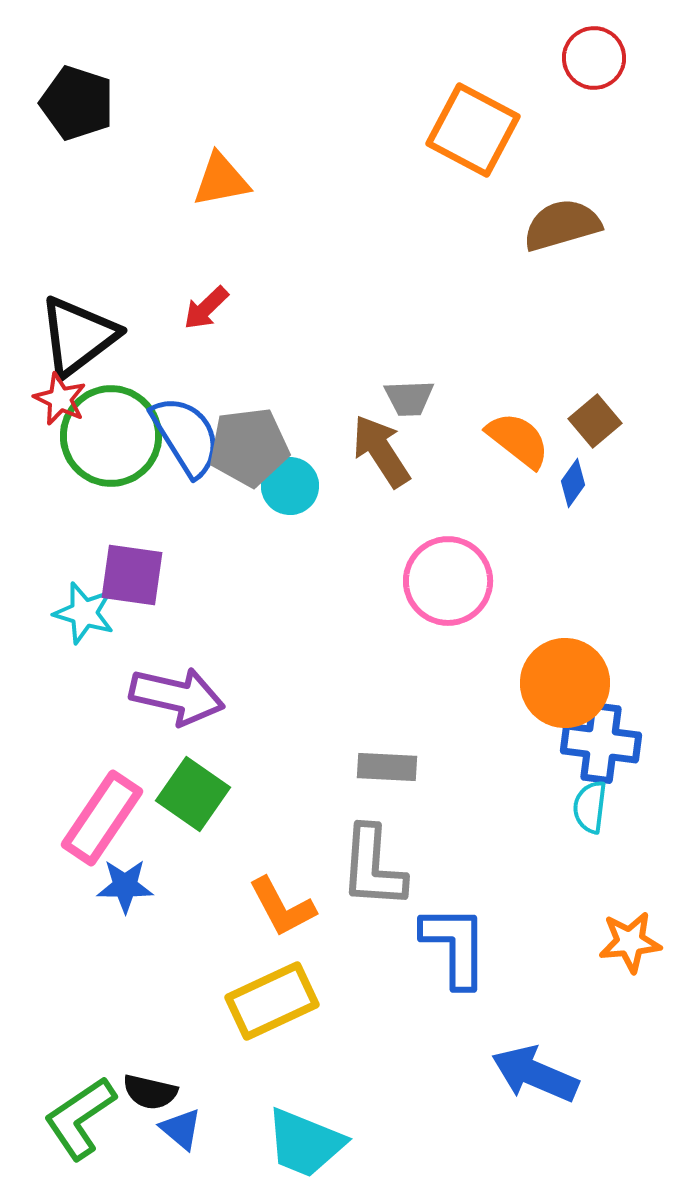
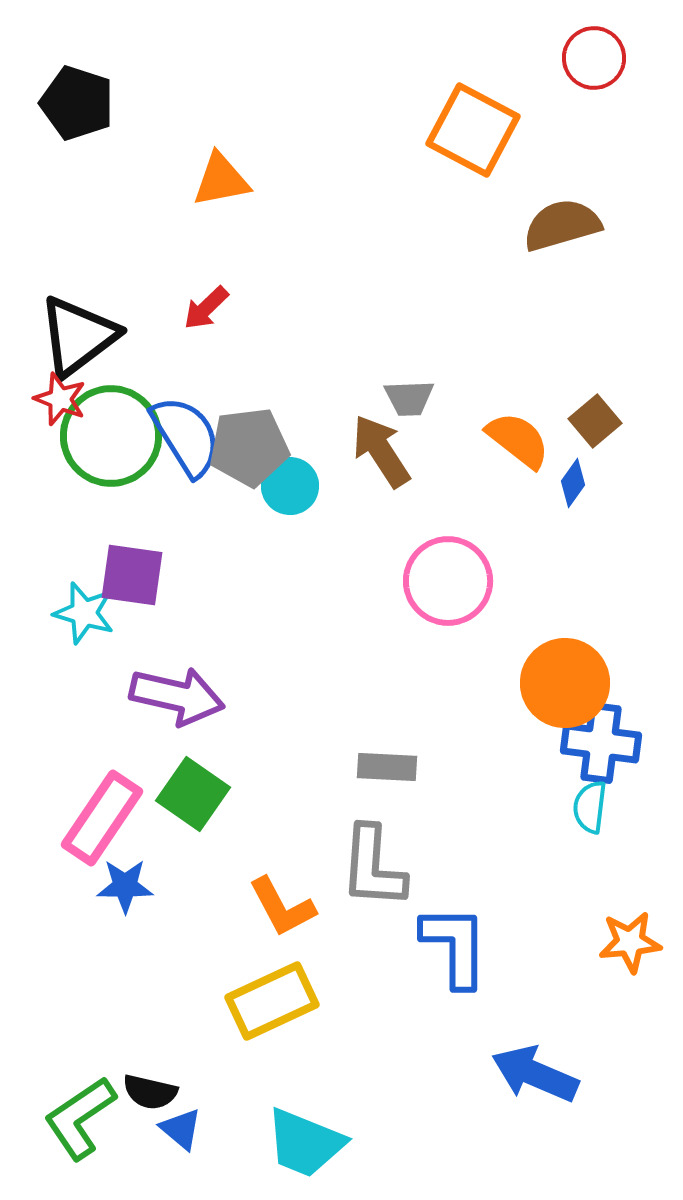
red star: rotated 4 degrees counterclockwise
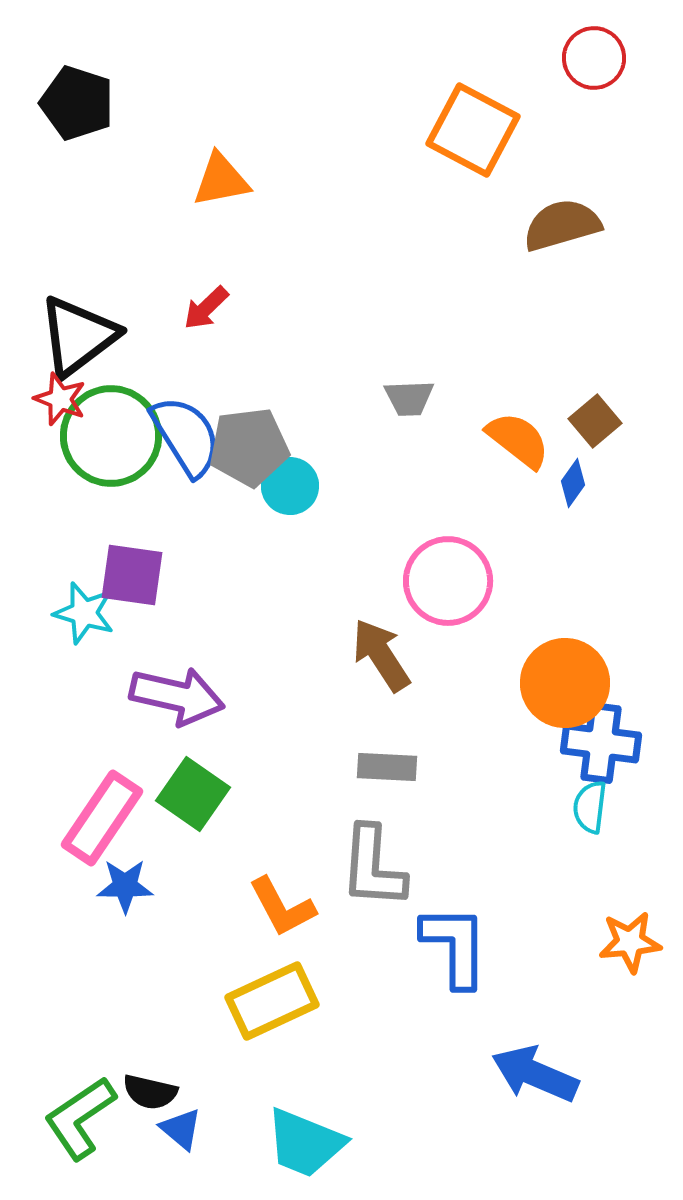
brown arrow: moved 204 px down
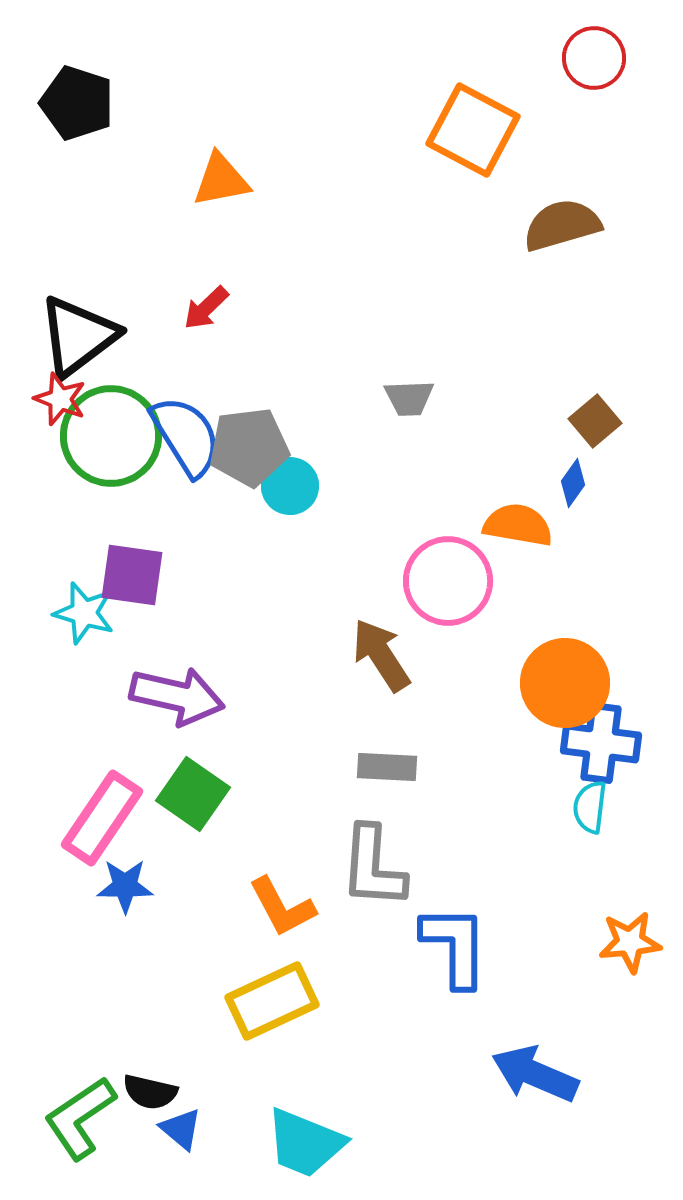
orange semicircle: moved 85 px down; rotated 28 degrees counterclockwise
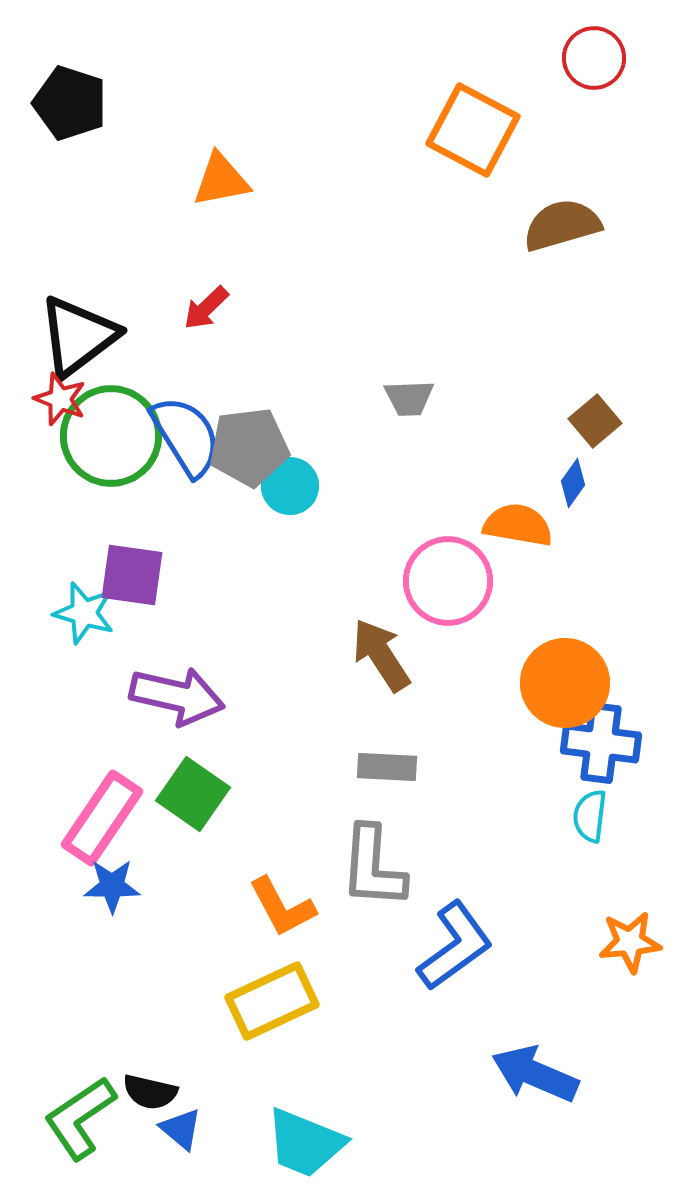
black pentagon: moved 7 px left
cyan semicircle: moved 9 px down
blue star: moved 13 px left
blue L-shape: rotated 54 degrees clockwise
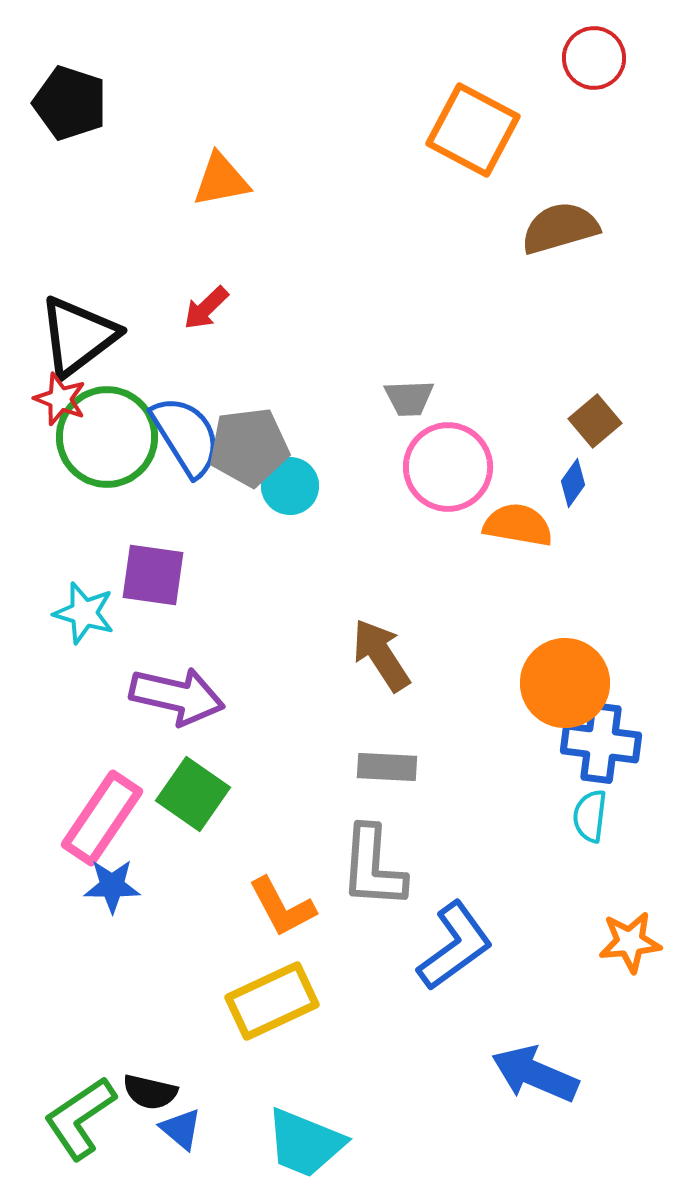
brown semicircle: moved 2 px left, 3 px down
green circle: moved 4 px left, 1 px down
purple square: moved 21 px right
pink circle: moved 114 px up
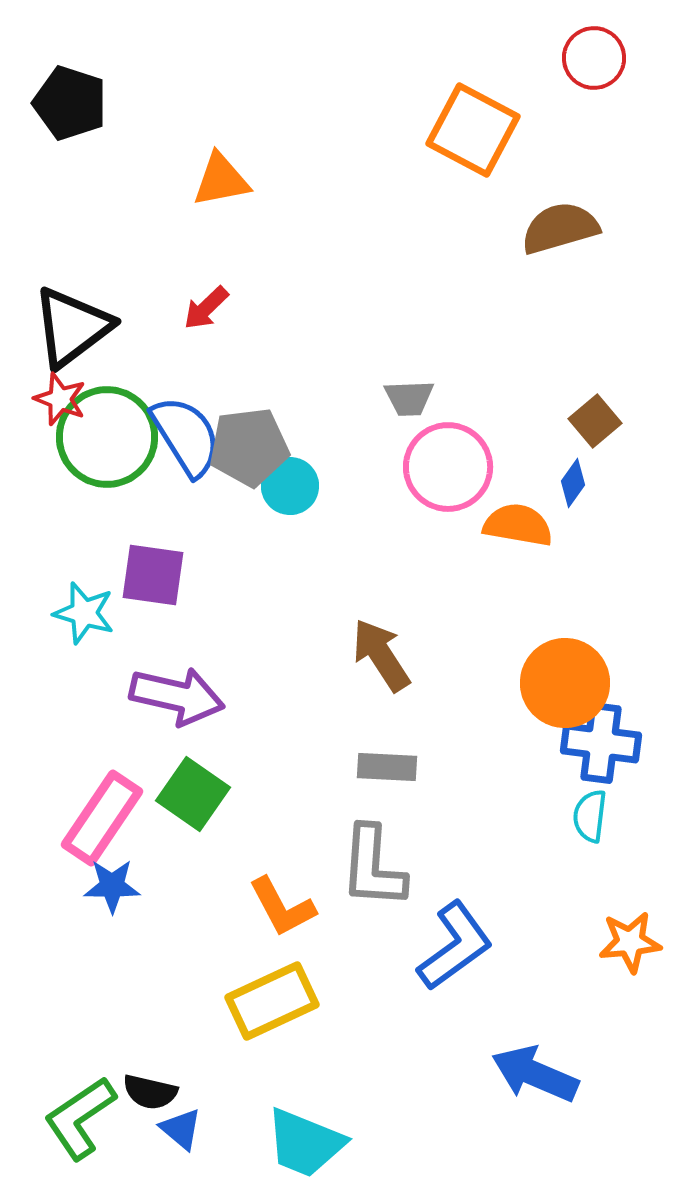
black triangle: moved 6 px left, 9 px up
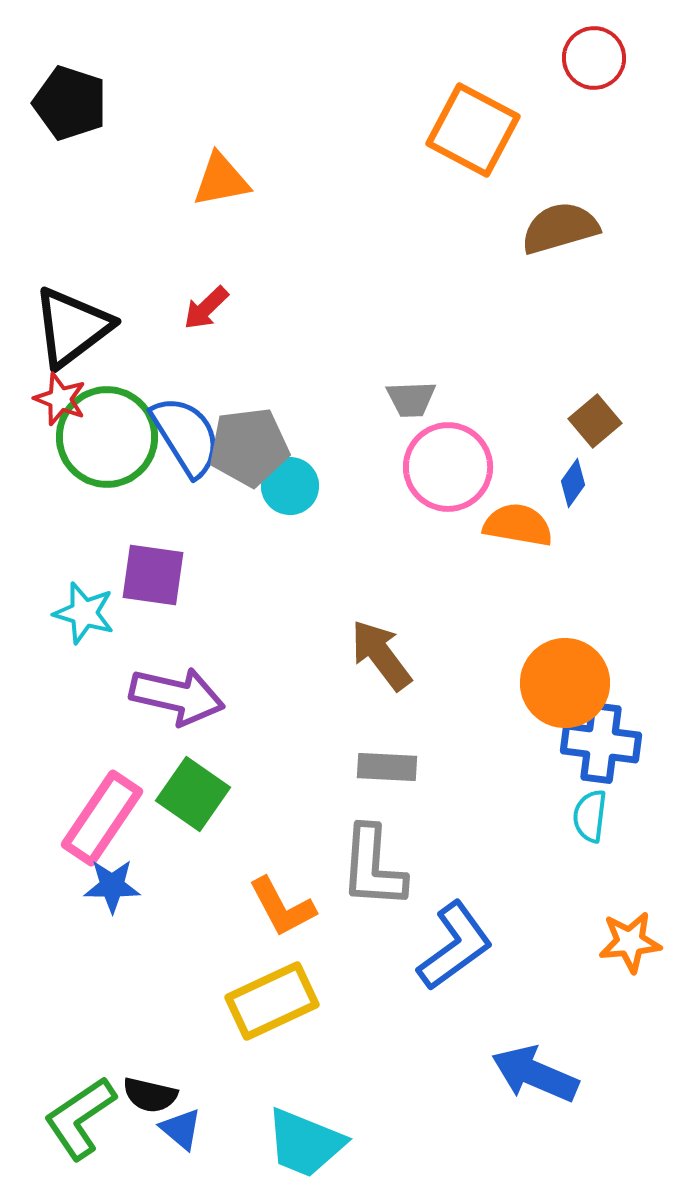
gray trapezoid: moved 2 px right, 1 px down
brown arrow: rotated 4 degrees counterclockwise
black semicircle: moved 3 px down
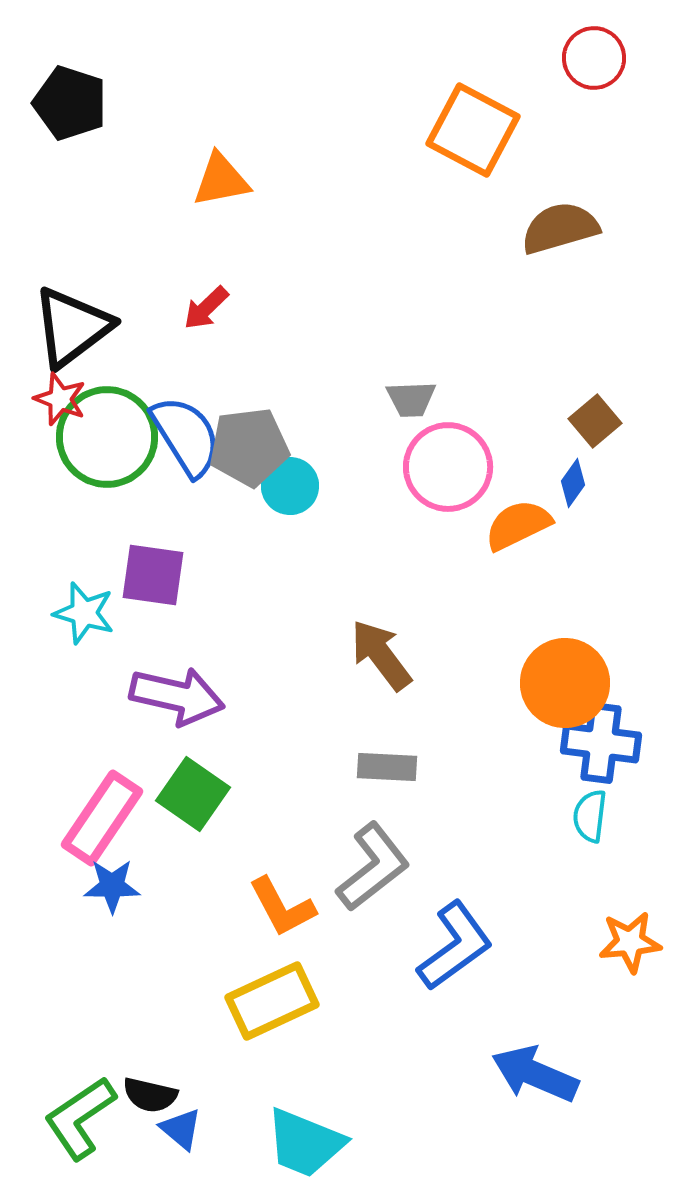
orange semicircle: rotated 36 degrees counterclockwise
gray L-shape: rotated 132 degrees counterclockwise
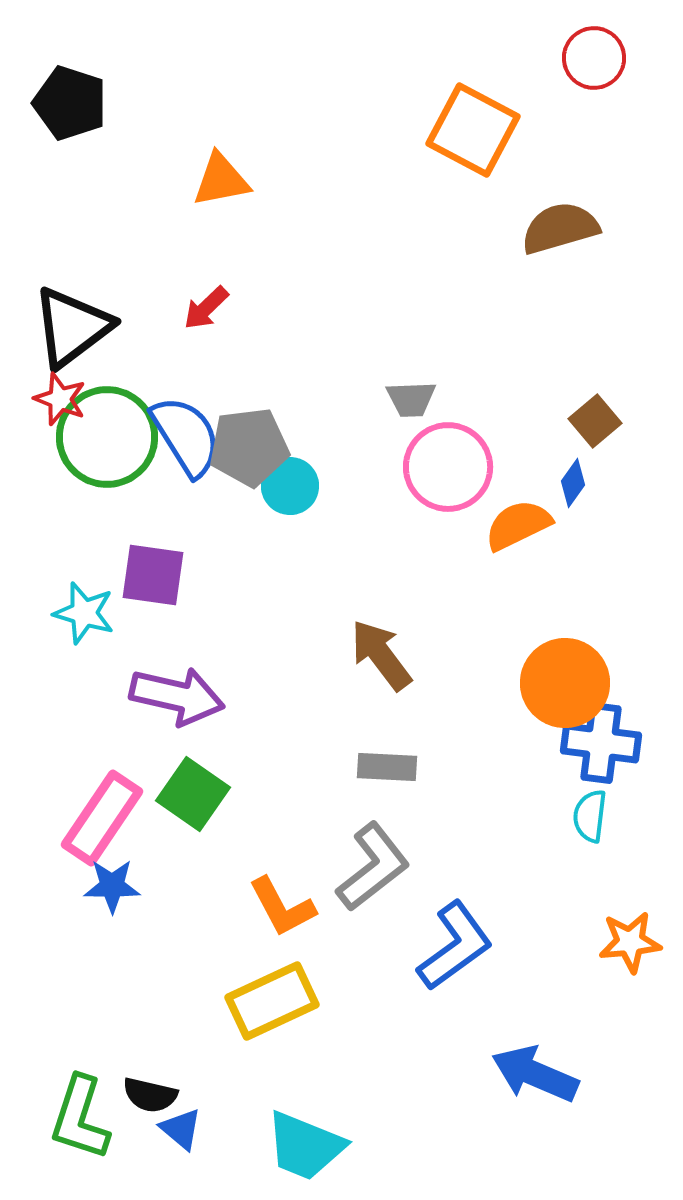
green L-shape: rotated 38 degrees counterclockwise
cyan trapezoid: moved 3 px down
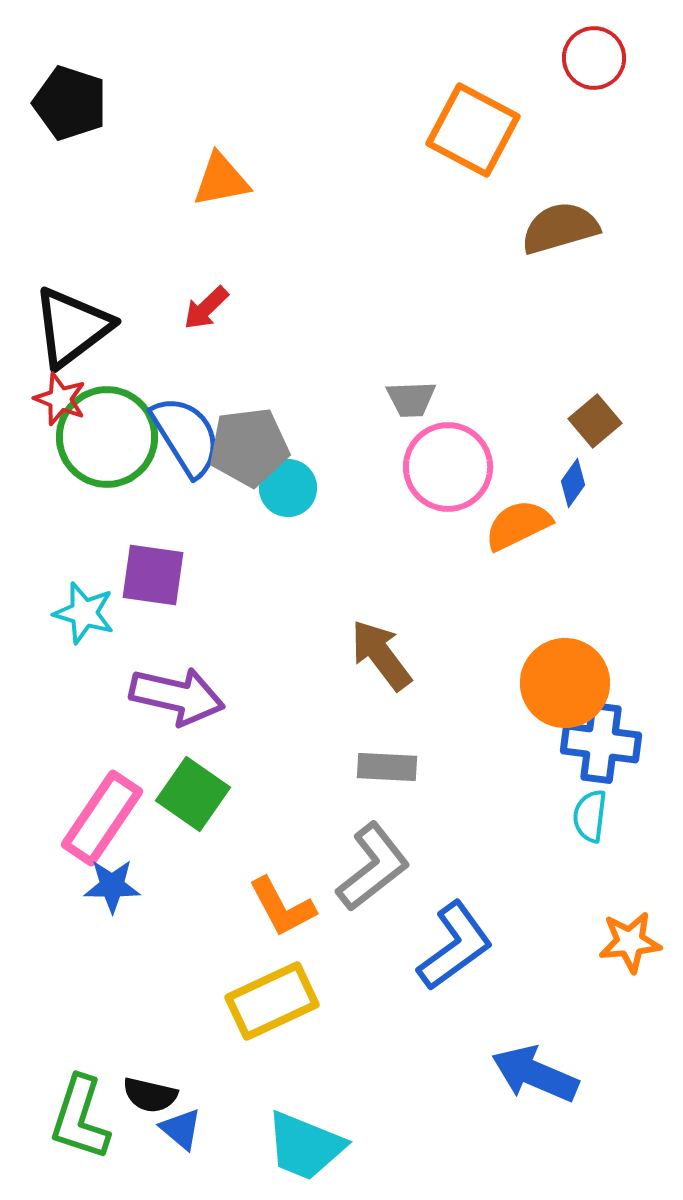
cyan circle: moved 2 px left, 2 px down
